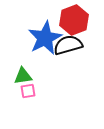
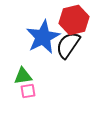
red hexagon: rotated 8 degrees clockwise
blue star: moved 2 px left, 1 px up
black semicircle: rotated 40 degrees counterclockwise
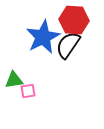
red hexagon: rotated 16 degrees clockwise
green triangle: moved 9 px left, 4 px down
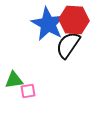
blue star: moved 5 px right, 13 px up; rotated 16 degrees counterclockwise
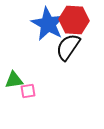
black semicircle: moved 2 px down
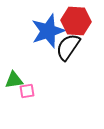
red hexagon: moved 2 px right, 1 px down
blue star: moved 7 px down; rotated 24 degrees clockwise
pink square: moved 1 px left
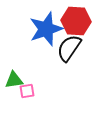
blue star: moved 2 px left, 2 px up
black semicircle: moved 1 px right, 1 px down
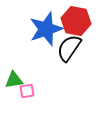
red hexagon: rotated 8 degrees clockwise
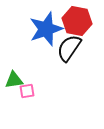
red hexagon: moved 1 px right
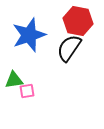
red hexagon: moved 1 px right
blue star: moved 17 px left, 6 px down
